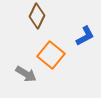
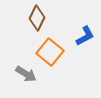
brown diamond: moved 2 px down
orange square: moved 1 px left, 3 px up
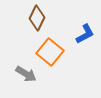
blue L-shape: moved 2 px up
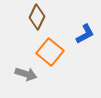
brown diamond: moved 1 px up
gray arrow: rotated 15 degrees counterclockwise
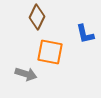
blue L-shape: rotated 105 degrees clockwise
orange square: rotated 28 degrees counterclockwise
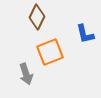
orange square: rotated 32 degrees counterclockwise
gray arrow: rotated 55 degrees clockwise
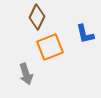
orange square: moved 5 px up
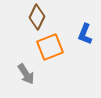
blue L-shape: rotated 35 degrees clockwise
gray arrow: rotated 15 degrees counterclockwise
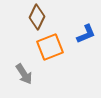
blue L-shape: moved 1 px right; rotated 135 degrees counterclockwise
gray arrow: moved 2 px left
